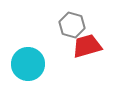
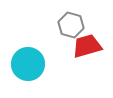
gray hexagon: moved 1 px left
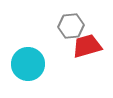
gray hexagon: moved 1 px down; rotated 20 degrees counterclockwise
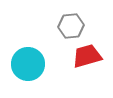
red trapezoid: moved 10 px down
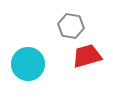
gray hexagon: rotated 15 degrees clockwise
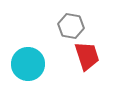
red trapezoid: rotated 88 degrees clockwise
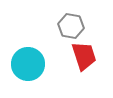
red trapezoid: moved 3 px left
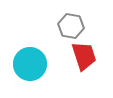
cyan circle: moved 2 px right
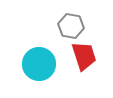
cyan circle: moved 9 px right
